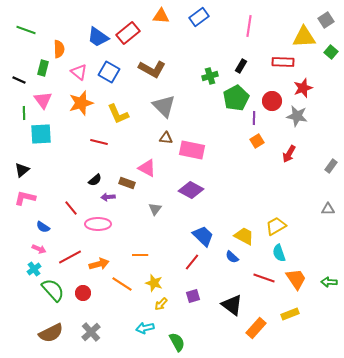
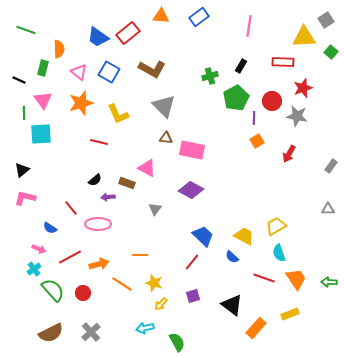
blue semicircle at (43, 227): moved 7 px right, 1 px down
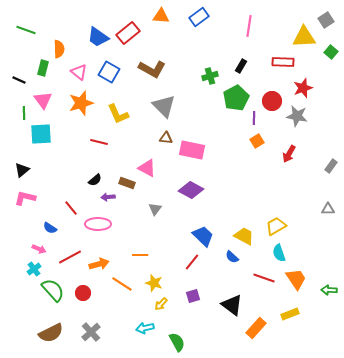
green arrow at (329, 282): moved 8 px down
